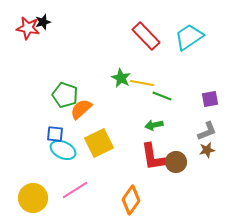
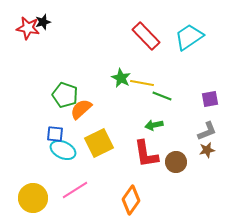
red L-shape: moved 7 px left, 3 px up
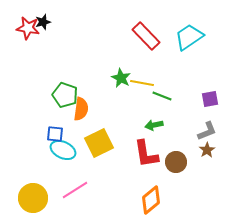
orange semicircle: rotated 140 degrees clockwise
brown star: rotated 21 degrees counterclockwise
orange diamond: moved 20 px right; rotated 16 degrees clockwise
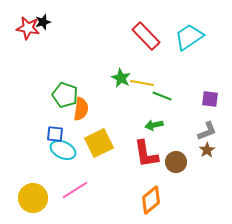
purple square: rotated 18 degrees clockwise
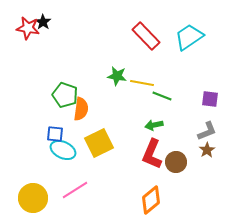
black star: rotated 21 degrees counterclockwise
green star: moved 4 px left, 2 px up; rotated 18 degrees counterclockwise
red L-shape: moved 6 px right; rotated 32 degrees clockwise
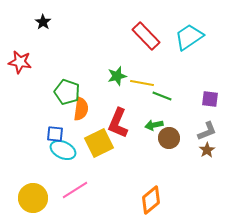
red star: moved 8 px left, 34 px down
green star: rotated 24 degrees counterclockwise
green pentagon: moved 2 px right, 3 px up
red L-shape: moved 34 px left, 31 px up
brown circle: moved 7 px left, 24 px up
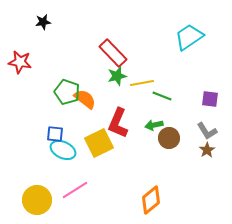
black star: rotated 28 degrees clockwise
red rectangle: moved 33 px left, 17 px down
yellow line: rotated 20 degrees counterclockwise
orange semicircle: moved 4 px right, 10 px up; rotated 60 degrees counterclockwise
gray L-shape: rotated 80 degrees clockwise
yellow circle: moved 4 px right, 2 px down
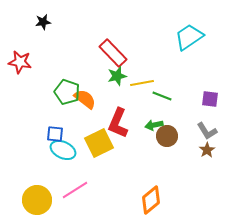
brown circle: moved 2 px left, 2 px up
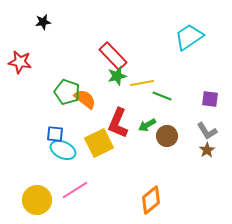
red rectangle: moved 3 px down
green arrow: moved 7 px left; rotated 18 degrees counterclockwise
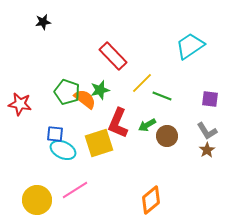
cyan trapezoid: moved 1 px right, 9 px down
red star: moved 42 px down
green star: moved 17 px left, 14 px down
yellow line: rotated 35 degrees counterclockwise
yellow square: rotated 8 degrees clockwise
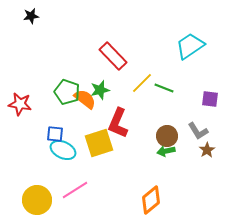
black star: moved 12 px left, 6 px up
green line: moved 2 px right, 8 px up
green arrow: moved 19 px right, 26 px down; rotated 18 degrees clockwise
gray L-shape: moved 9 px left
